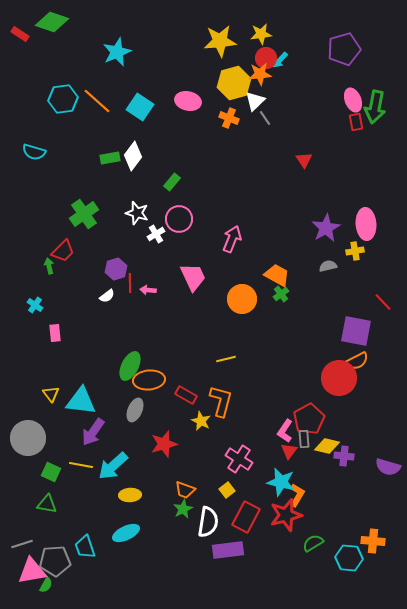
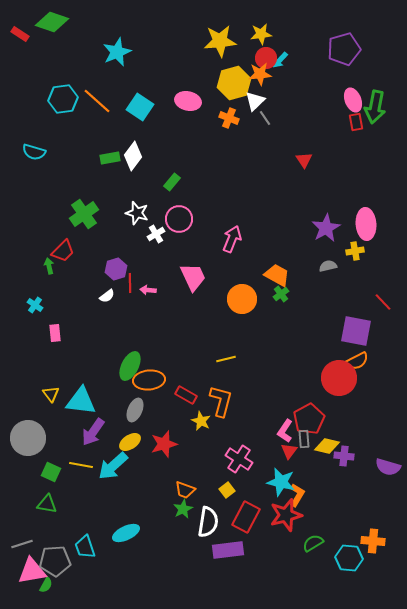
yellow ellipse at (130, 495): moved 53 px up; rotated 30 degrees counterclockwise
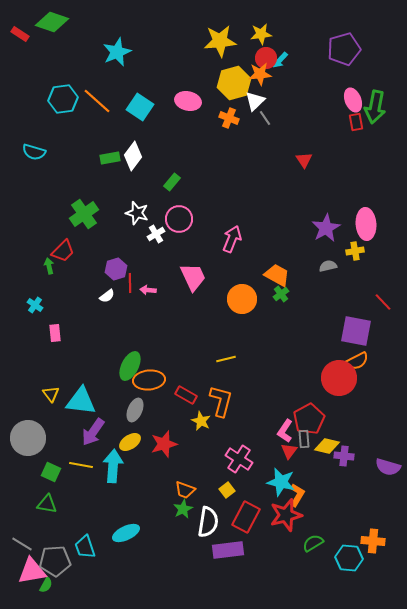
cyan arrow at (113, 466): rotated 136 degrees clockwise
gray line at (22, 544): rotated 50 degrees clockwise
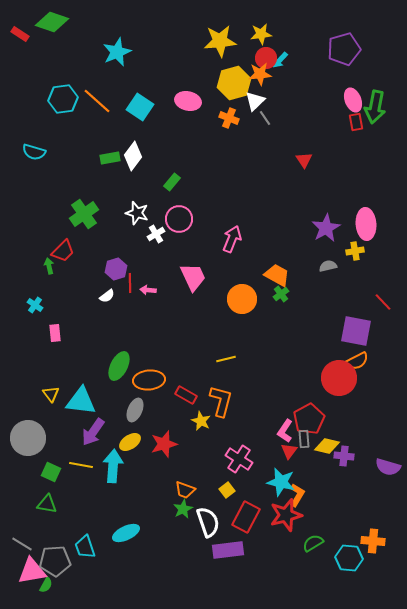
green ellipse at (130, 366): moved 11 px left
white semicircle at (208, 522): rotated 28 degrees counterclockwise
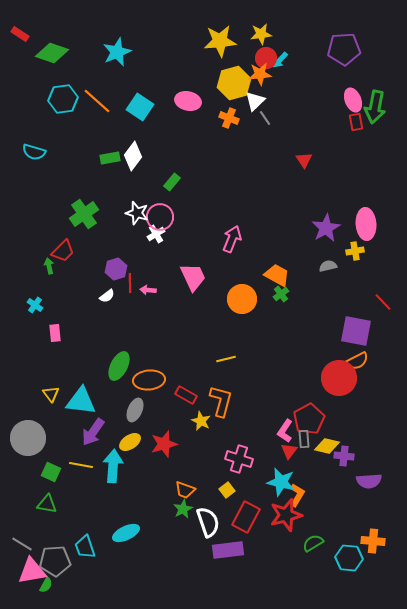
green diamond at (52, 22): moved 31 px down
purple pentagon at (344, 49): rotated 12 degrees clockwise
pink circle at (179, 219): moved 19 px left, 2 px up
pink cross at (239, 459): rotated 16 degrees counterclockwise
purple semicircle at (388, 467): moved 19 px left, 14 px down; rotated 20 degrees counterclockwise
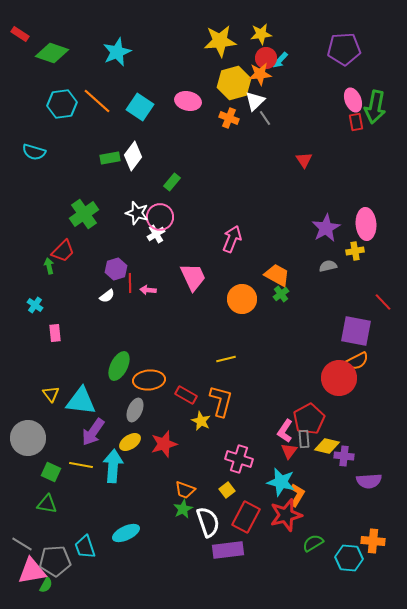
cyan hexagon at (63, 99): moved 1 px left, 5 px down
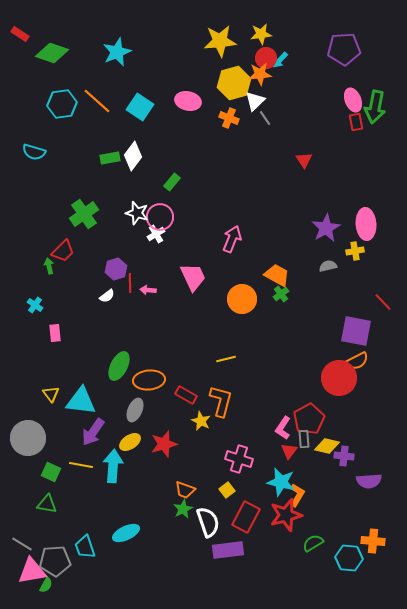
pink L-shape at (285, 431): moved 2 px left, 3 px up
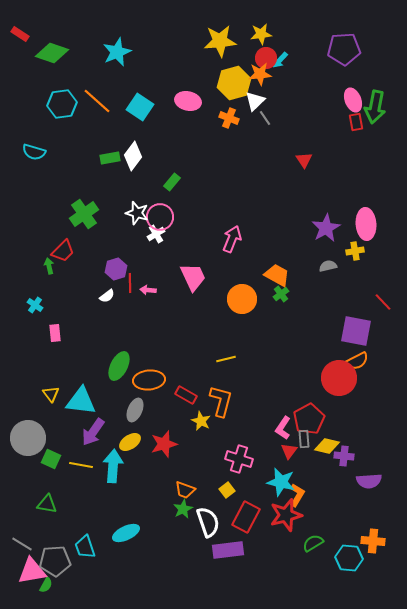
green square at (51, 472): moved 13 px up
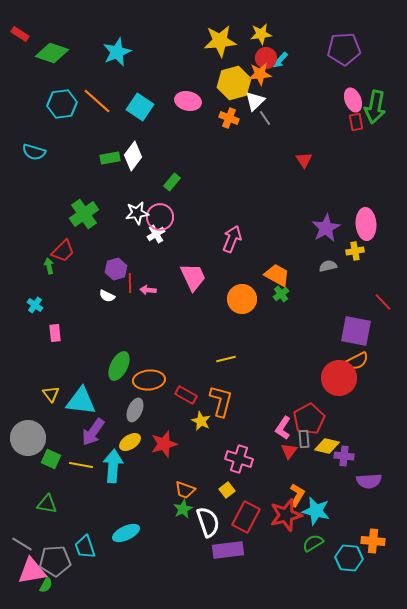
white star at (137, 213): rotated 25 degrees counterclockwise
white semicircle at (107, 296): rotated 63 degrees clockwise
cyan star at (281, 482): moved 35 px right, 29 px down
